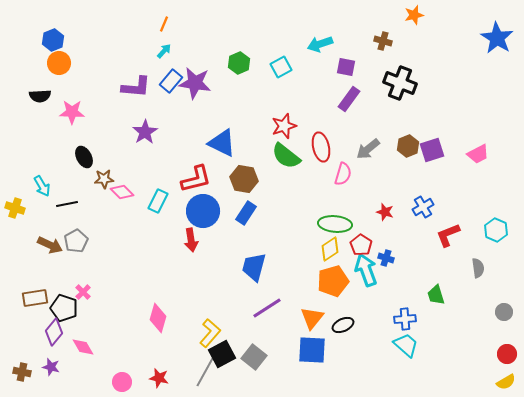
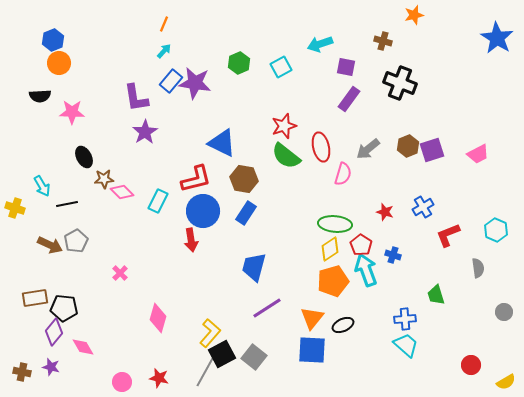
purple L-shape at (136, 87): moved 11 px down; rotated 76 degrees clockwise
blue cross at (386, 258): moved 7 px right, 3 px up
pink cross at (83, 292): moved 37 px right, 19 px up
black pentagon at (64, 308): rotated 12 degrees counterclockwise
red circle at (507, 354): moved 36 px left, 11 px down
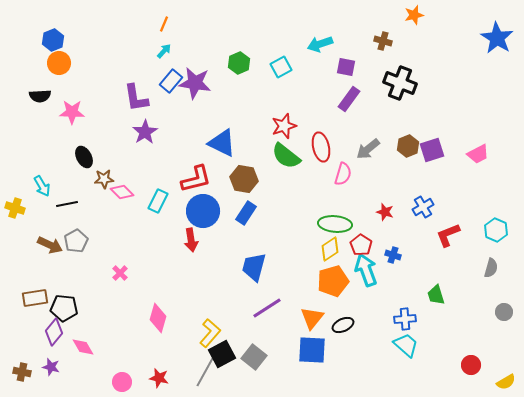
gray semicircle at (478, 268): moved 13 px right; rotated 24 degrees clockwise
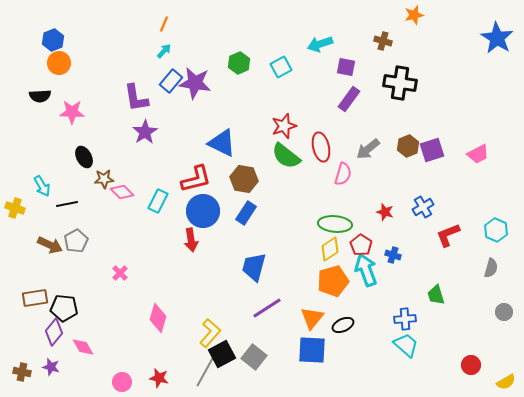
black cross at (400, 83): rotated 12 degrees counterclockwise
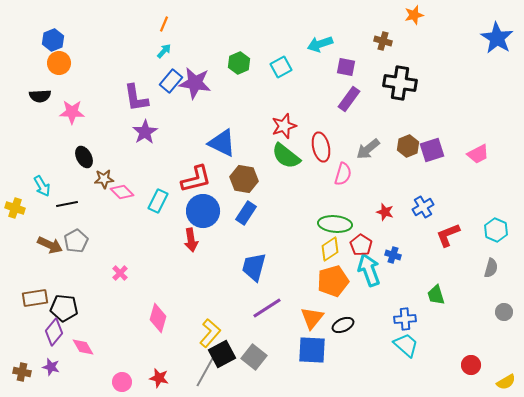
cyan arrow at (366, 270): moved 3 px right
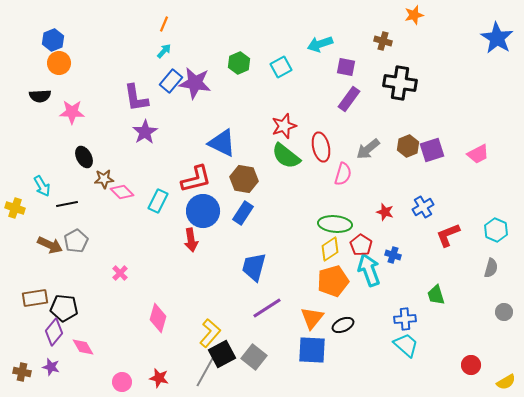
blue rectangle at (246, 213): moved 3 px left
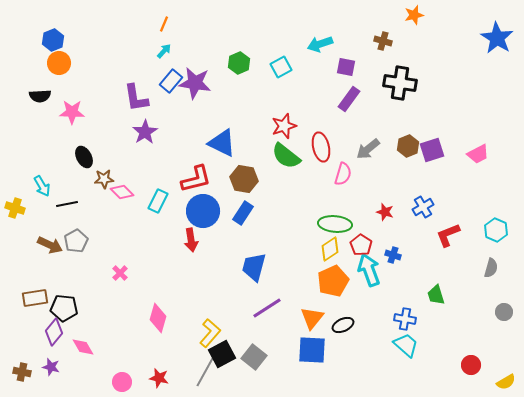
orange pentagon at (333, 281): rotated 8 degrees counterclockwise
blue cross at (405, 319): rotated 15 degrees clockwise
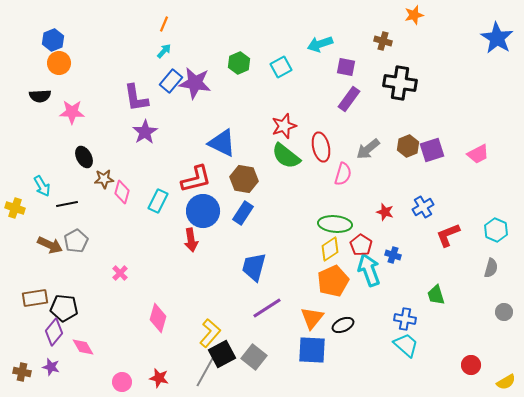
pink diamond at (122, 192): rotated 60 degrees clockwise
